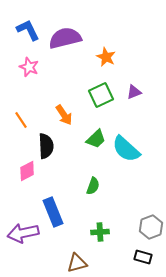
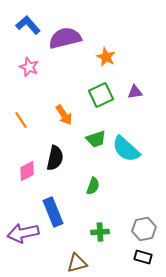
blue L-shape: moved 5 px up; rotated 15 degrees counterclockwise
purple triangle: moved 1 px right; rotated 14 degrees clockwise
green trapezoid: rotated 25 degrees clockwise
black semicircle: moved 9 px right, 12 px down; rotated 15 degrees clockwise
gray hexagon: moved 7 px left, 2 px down; rotated 10 degrees clockwise
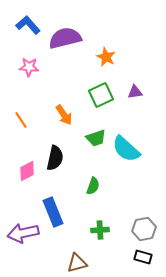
pink star: rotated 18 degrees counterclockwise
green trapezoid: moved 1 px up
green cross: moved 2 px up
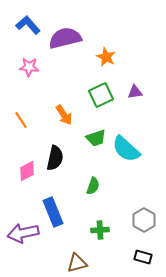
gray hexagon: moved 9 px up; rotated 20 degrees counterclockwise
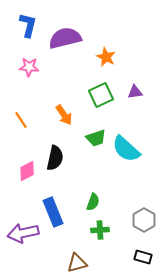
blue L-shape: rotated 55 degrees clockwise
green semicircle: moved 16 px down
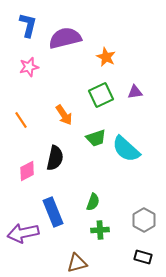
pink star: rotated 18 degrees counterclockwise
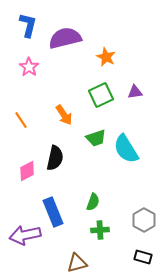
pink star: rotated 24 degrees counterclockwise
cyan semicircle: rotated 16 degrees clockwise
purple arrow: moved 2 px right, 2 px down
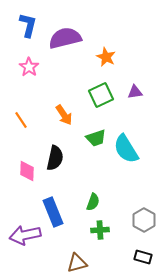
pink diamond: rotated 60 degrees counterclockwise
